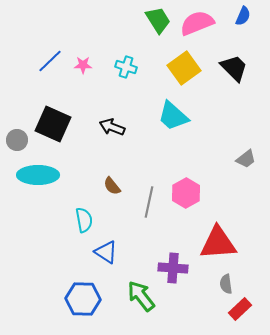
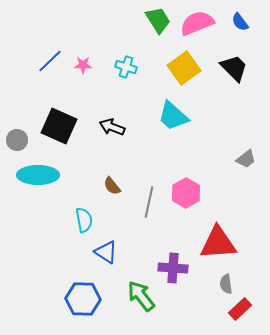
blue semicircle: moved 3 px left, 6 px down; rotated 120 degrees clockwise
black square: moved 6 px right, 2 px down
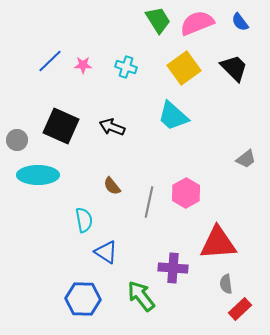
black square: moved 2 px right
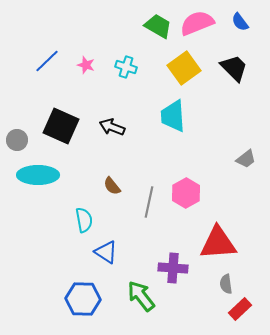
green trapezoid: moved 6 px down; rotated 28 degrees counterclockwise
blue line: moved 3 px left
pink star: moved 3 px right; rotated 18 degrees clockwise
cyan trapezoid: rotated 44 degrees clockwise
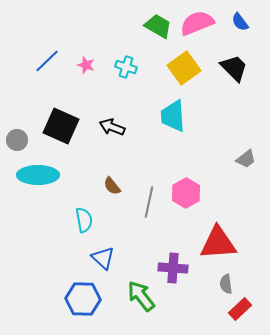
blue triangle: moved 3 px left, 6 px down; rotated 10 degrees clockwise
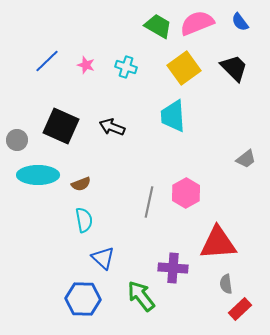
brown semicircle: moved 31 px left, 2 px up; rotated 72 degrees counterclockwise
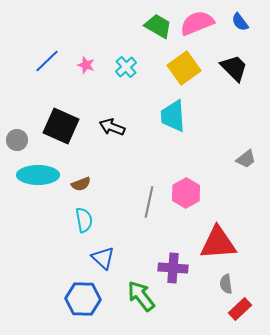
cyan cross: rotated 30 degrees clockwise
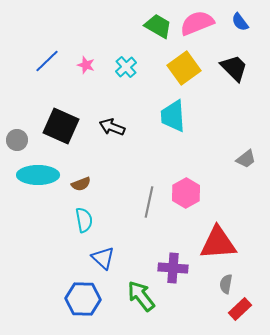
gray semicircle: rotated 18 degrees clockwise
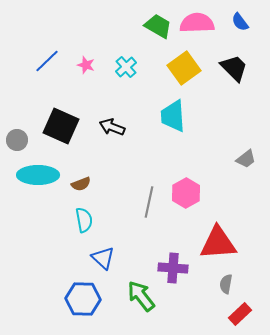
pink semicircle: rotated 20 degrees clockwise
red rectangle: moved 5 px down
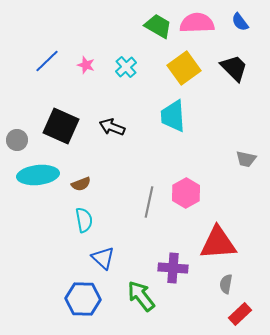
gray trapezoid: rotated 50 degrees clockwise
cyan ellipse: rotated 6 degrees counterclockwise
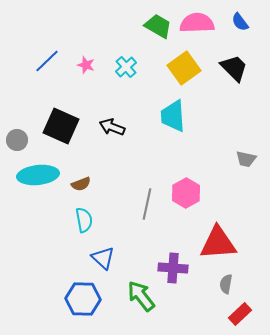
gray line: moved 2 px left, 2 px down
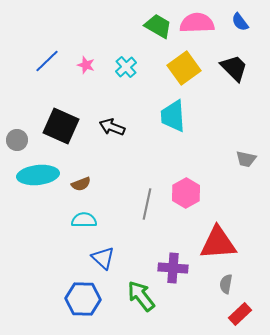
cyan semicircle: rotated 80 degrees counterclockwise
